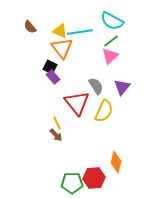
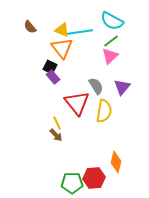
yellow triangle: moved 2 px right, 1 px up
yellow semicircle: rotated 15 degrees counterclockwise
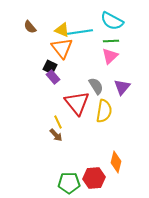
green line: rotated 35 degrees clockwise
yellow line: moved 1 px right, 1 px up
green pentagon: moved 3 px left
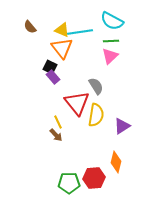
purple triangle: moved 39 px down; rotated 18 degrees clockwise
yellow semicircle: moved 8 px left, 4 px down
